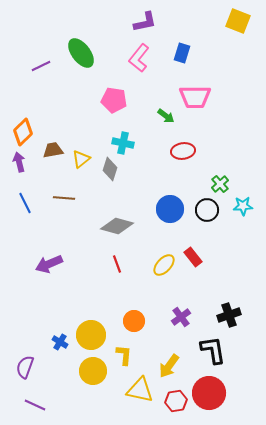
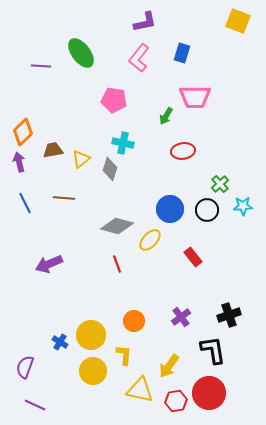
purple line at (41, 66): rotated 30 degrees clockwise
green arrow at (166, 116): rotated 84 degrees clockwise
yellow ellipse at (164, 265): moved 14 px left, 25 px up
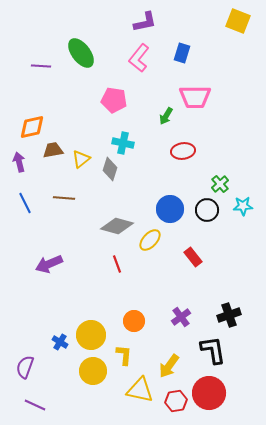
orange diamond at (23, 132): moved 9 px right, 5 px up; rotated 32 degrees clockwise
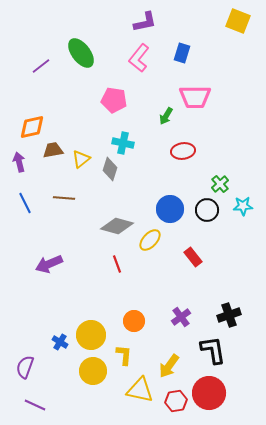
purple line at (41, 66): rotated 42 degrees counterclockwise
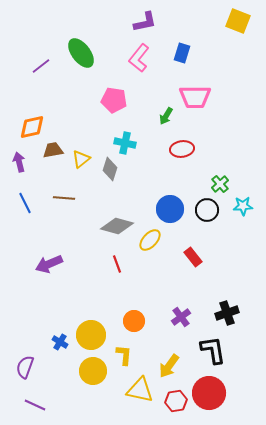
cyan cross at (123, 143): moved 2 px right
red ellipse at (183, 151): moved 1 px left, 2 px up
black cross at (229, 315): moved 2 px left, 2 px up
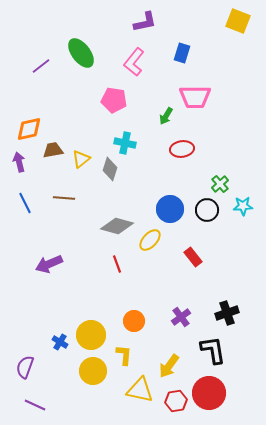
pink L-shape at (139, 58): moved 5 px left, 4 px down
orange diamond at (32, 127): moved 3 px left, 2 px down
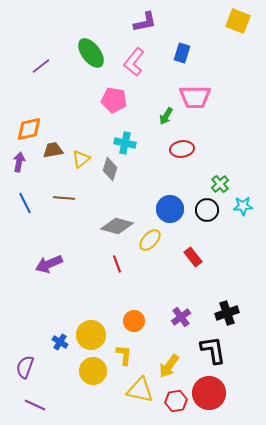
green ellipse at (81, 53): moved 10 px right
purple arrow at (19, 162): rotated 24 degrees clockwise
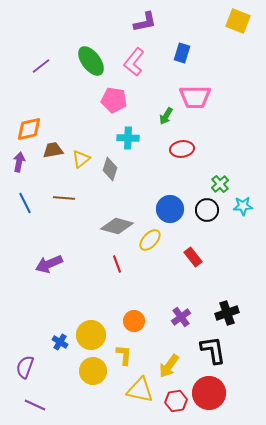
green ellipse at (91, 53): moved 8 px down
cyan cross at (125, 143): moved 3 px right, 5 px up; rotated 10 degrees counterclockwise
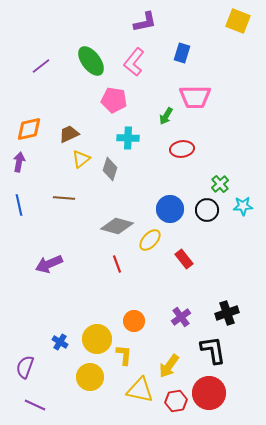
brown trapezoid at (53, 150): moved 16 px right, 16 px up; rotated 15 degrees counterclockwise
blue line at (25, 203): moved 6 px left, 2 px down; rotated 15 degrees clockwise
red rectangle at (193, 257): moved 9 px left, 2 px down
yellow circle at (91, 335): moved 6 px right, 4 px down
yellow circle at (93, 371): moved 3 px left, 6 px down
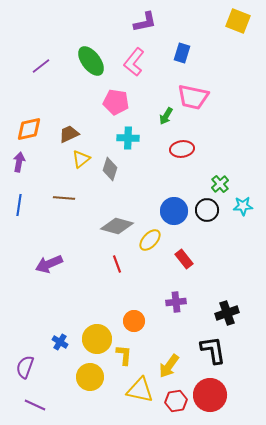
pink trapezoid at (195, 97): moved 2 px left; rotated 12 degrees clockwise
pink pentagon at (114, 100): moved 2 px right, 2 px down
blue line at (19, 205): rotated 20 degrees clockwise
blue circle at (170, 209): moved 4 px right, 2 px down
purple cross at (181, 317): moved 5 px left, 15 px up; rotated 30 degrees clockwise
red circle at (209, 393): moved 1 px right, 2 px down
